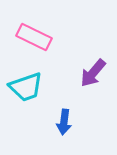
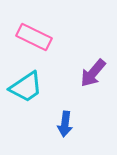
cyan trapezoid: rotated 15 degrees counterclockwise
blue arrow: moved 1 px right, 2 px down
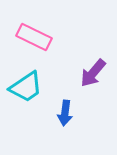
blue arrow: moved 11 px up
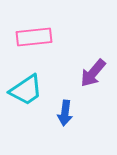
pink rectangle: rotated 32 degrees counterclockwise
cyan trapezoid: moved 3 px down
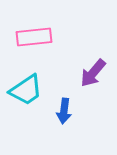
blue arrow: moved 1 px left, 2 px up
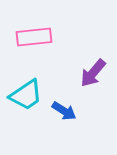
cyan trapezoid: moved 5 px down
blue arrow: rotated 65 degrees counterclockwise
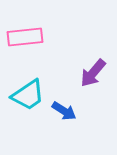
pink rectangle: moved 9 px left
cyan trapezoid: moved 2 px right
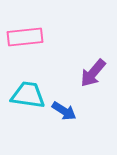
cyan trapezoid: rotated 138 degrees counterclockwise
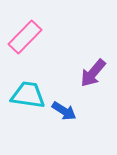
pink rectangle: rotated 40 degrees counterclockwise
